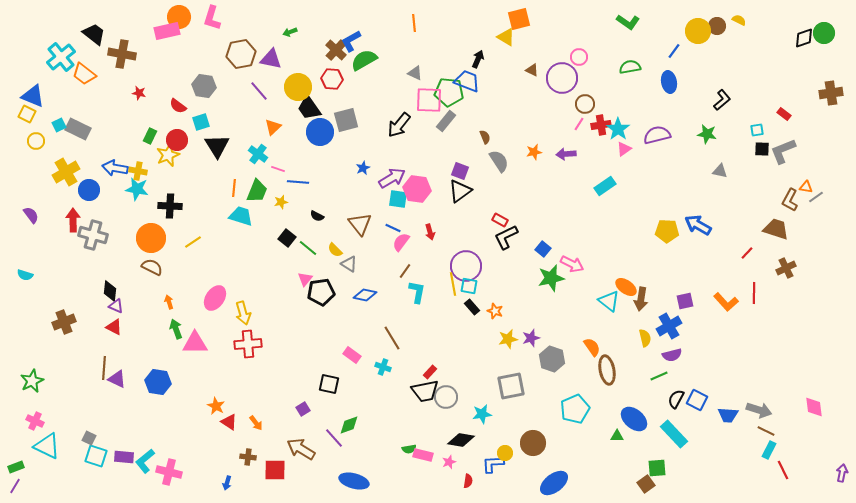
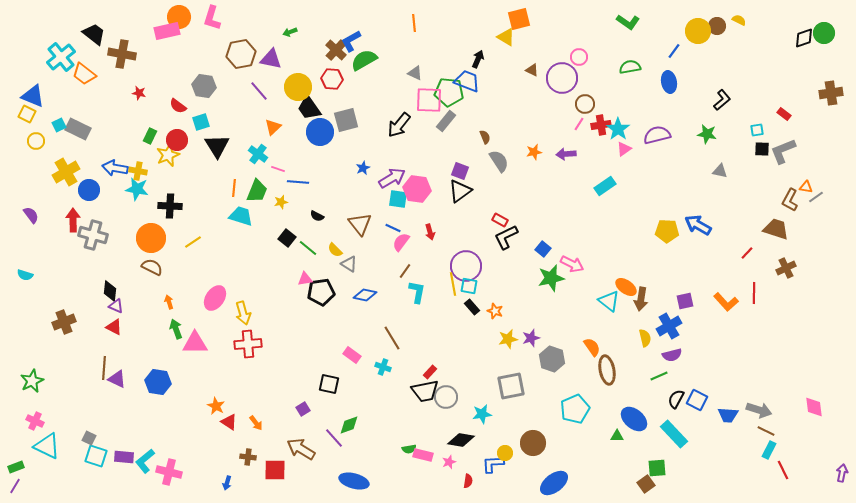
pink triangle at (305, 279): rotated 42 degrees clockwise
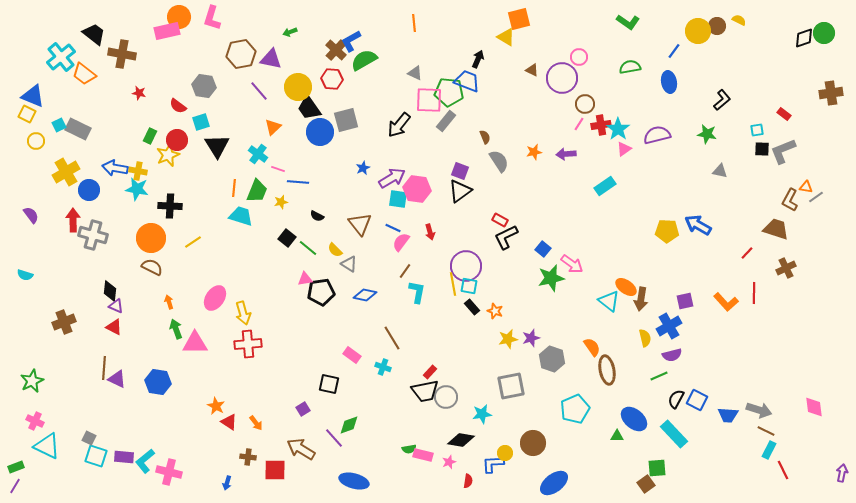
pink arrow at (572, 264): rotated 10 degrees clockwise
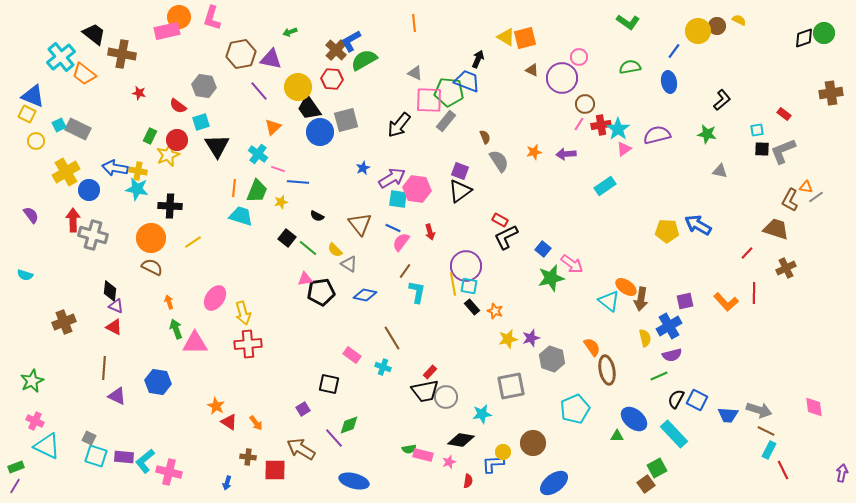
orange square at (519, 19): moved 6 px right, 19 px down
purple triangle at (117, 379): moved 17 px down
yellow circle at (505, 453): moved 2 px left, 1 px up
green square at (657, 468): rotated 24 degrees counterclockwise
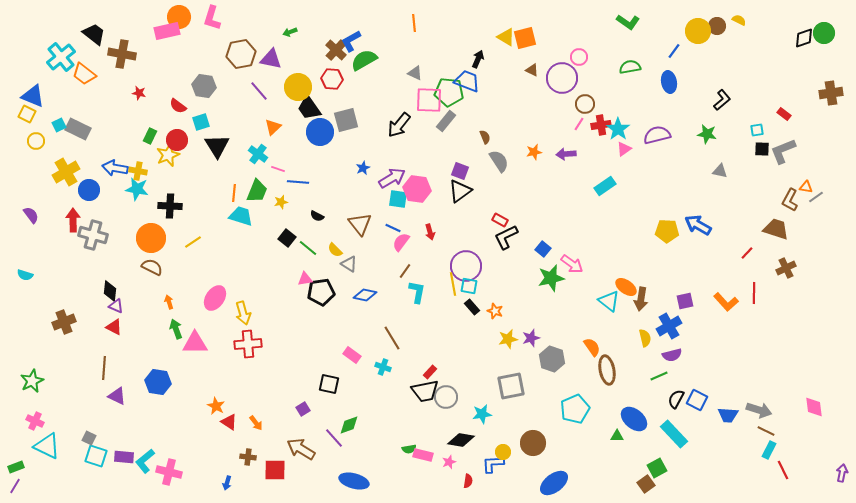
orange line at (234, 188): moved 5 px down
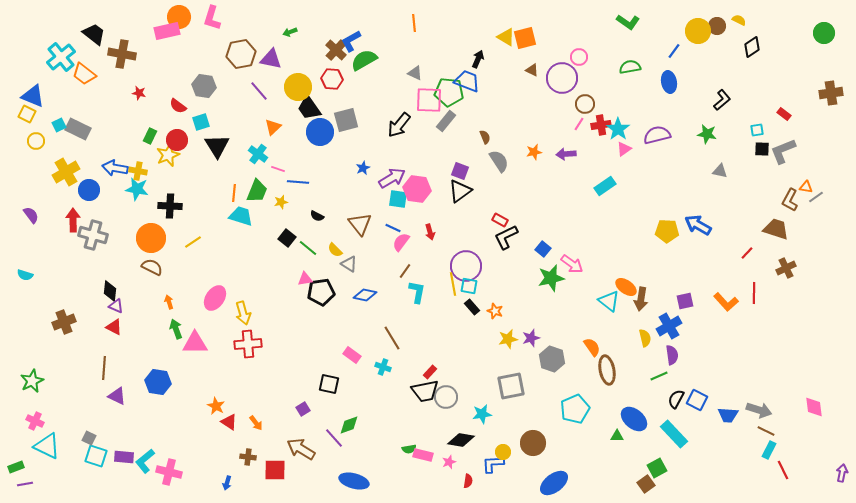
black diamond at (804, 38): moved 52 px left, 9 px down; rotated 15 degrees counterclockwise
purple semicircle at (672, 355): rotated 84 degrees counterclockwise
purple line at (15, 486): moved 10 px right, 2 px up; rotated 49 degrees clockwise
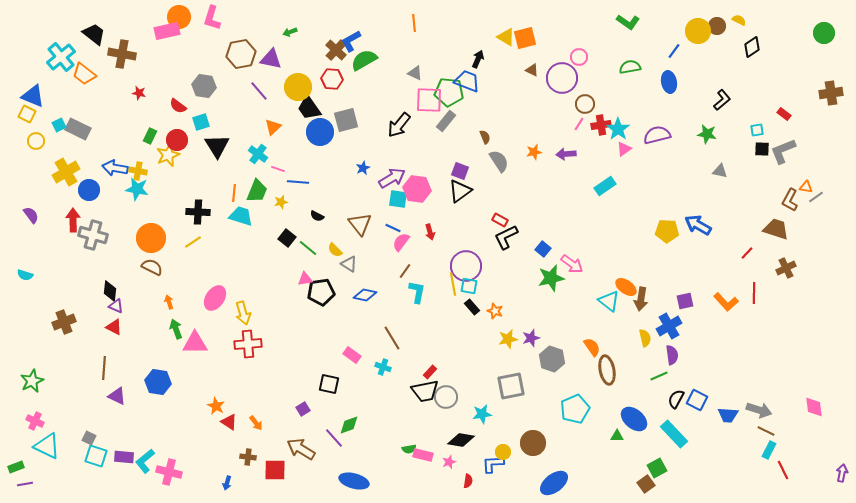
black cross at (170, 206): moved 28 px right, 6 px down
